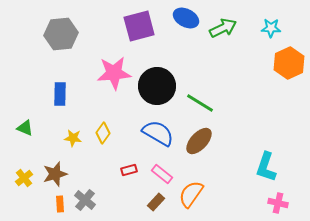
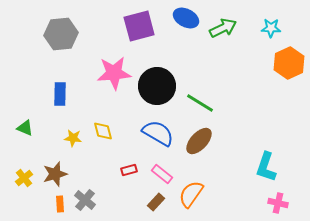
yellow diamond: moved 2 px up; rotated 50 degrees counterclockwise
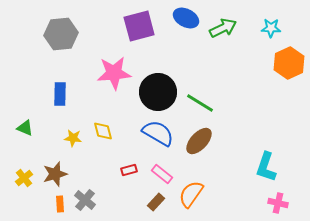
black circle: moved 1 px right, 6 px down
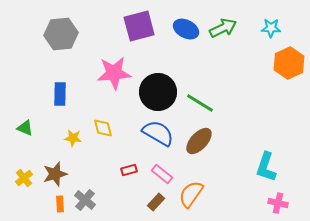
blue ellipse: moved 11 px down
yellow diamond: moved 3 px up
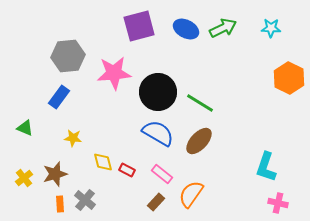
gray hexagon: moved 7 px right, 22 px down
orange hexagon: moved 15 px down; rotated 8 degrees counterclockwise
blue rectangle: moved 1 px left, 3 px down; rotated 35 degrees clockwise
yellow diamond: moved 34 px down
red rectangle: moved 2 px left; rotated 42 degrees clockwise
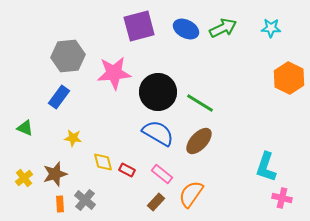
pink cross: moved 4 px right, 5 px up
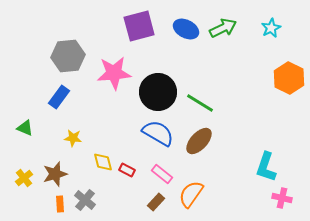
cyan star: rotated 30 degrees counterclockwise
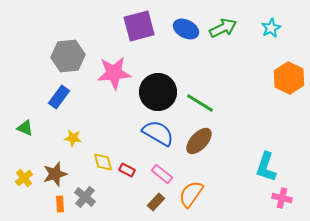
gray cross: moved 3 px up
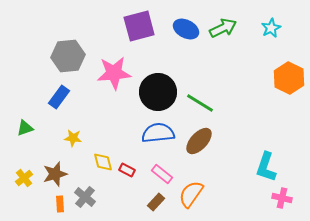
green triangle: rotated 42 degrees counterclockwise
blue semicircle: rotated 36 degrees counterclockwise
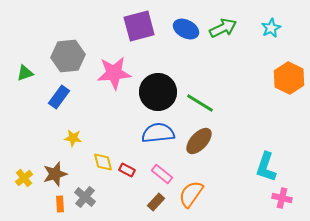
green triangle: moved 55 px up
